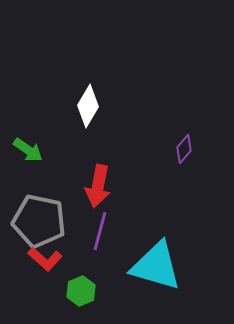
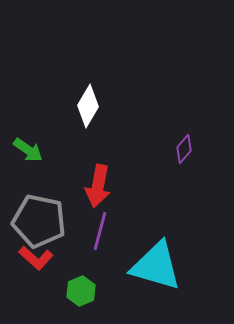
red L-shape: moved 9 px left, 1 px up
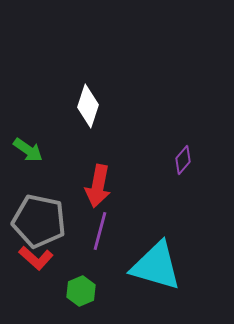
white diamond: rotated 12 degrees counterclockwise
purple diamond: moved 1 px left, 11 px down
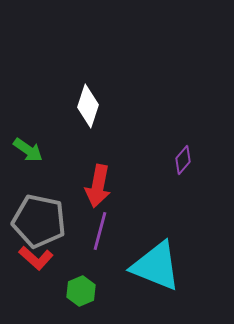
cyan triangle: rotated 6 degrees clockwise
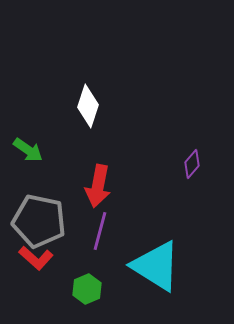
purple diamond: moved 9 px right, 4 px down
cyan triangle: rotated 10 degrees clockwise
green hexagon: moved 6 px right, 2 px up
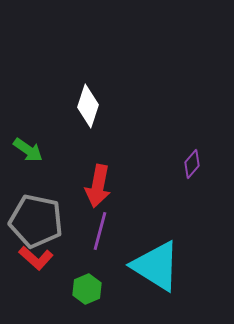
gray pentagon: moved 3 px left
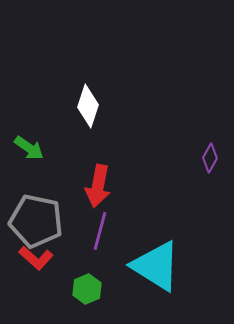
green arrow: moved 1 px right, 2 px up
purple diamond: moved 18 px right, 6 px up; rotated 12 degrees counterclockwise
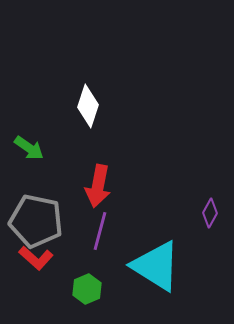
purple diamond: moved 55 px down
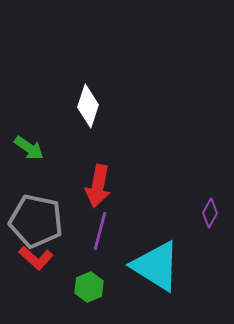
green hexagon: moved 2 px right, 2 px up
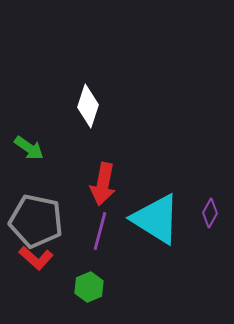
red arrow: moved 5 px right, 2 px up
cyan triangle: moved 47 px up
